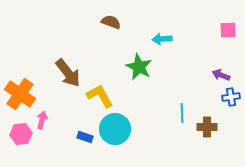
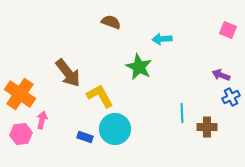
pink square: rotated 24 degrees clockwise
blue cross: rotated 18 degrees counterclockwise
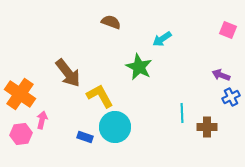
cyan arrow: rotated 30 degrees counterclockwise
cyan circle: moved 2 px up
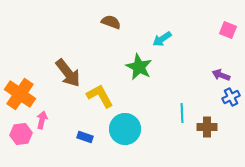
cyan circle: moved 10 px right, 2 px down
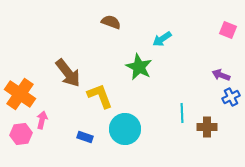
yellow L-shape: rotated 8 degrees clockwise
